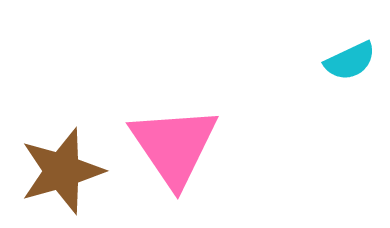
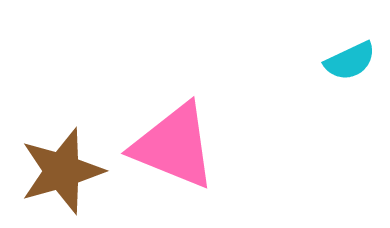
pink triangle: rotated 34 degrees counterclockwise
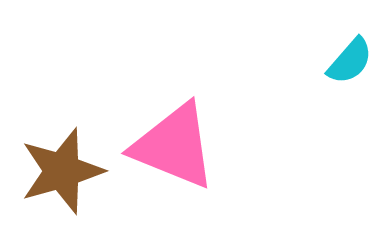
cyan semicircle: rotated 24 degrees counterclockwise
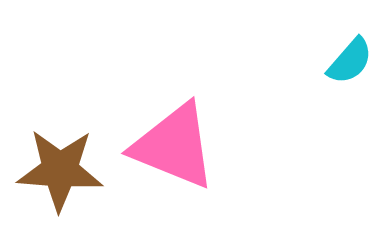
brown star: moved 2 px left, 1 px up; rotated 20 degrees clockwise
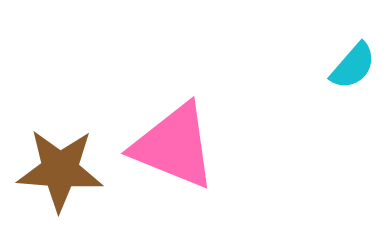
cyan semicircle: moved 3 px right, 5 px down
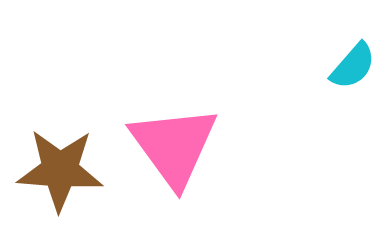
pink triangle: rotated 32 degrees clockwise
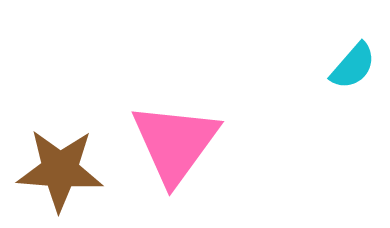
pink triangle: moved 1 px right, 3 px up; rotated 12 degrees clockwise
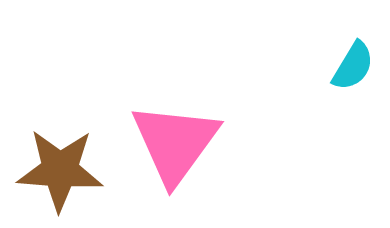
cyan semicircle: rotated 10 degrees counterclockwise
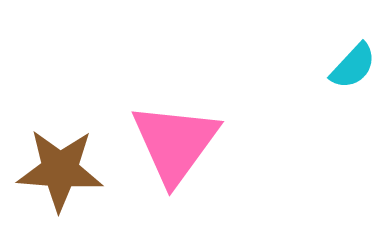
cyan semicircle: rotated 12 degrees clockwise
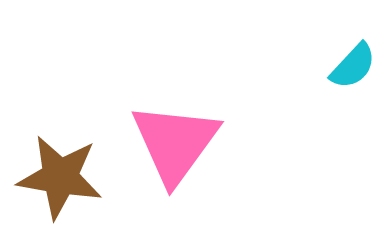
brown star: moved 7 px down; rotated 6 degrees clockwise
